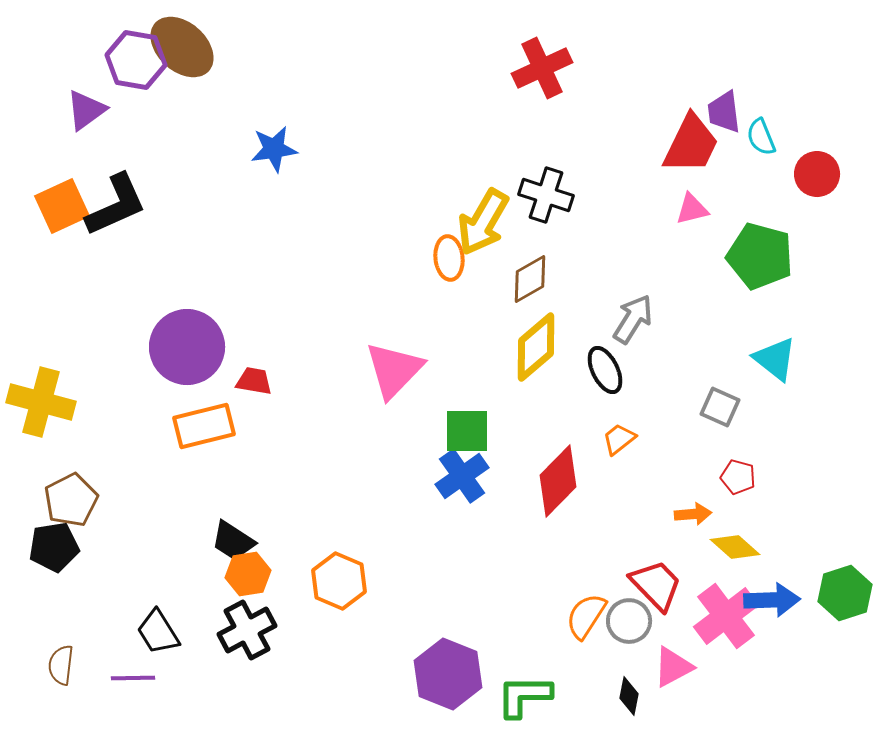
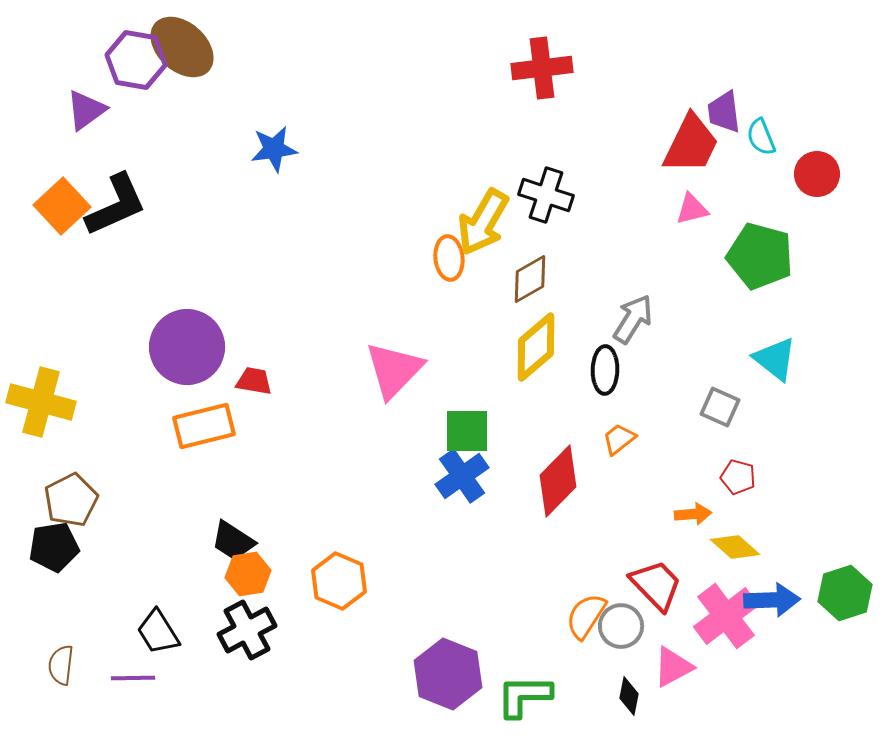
red cross at (542, 68): rotated 18 degrees clockwise
orange square at (62, 206): rotated 18 degrees counterclockwise
black ellipse at (605, 370): rotated 27 degrees clockwise
gray circle at (629, 621): moved 8 px left, 5 px down
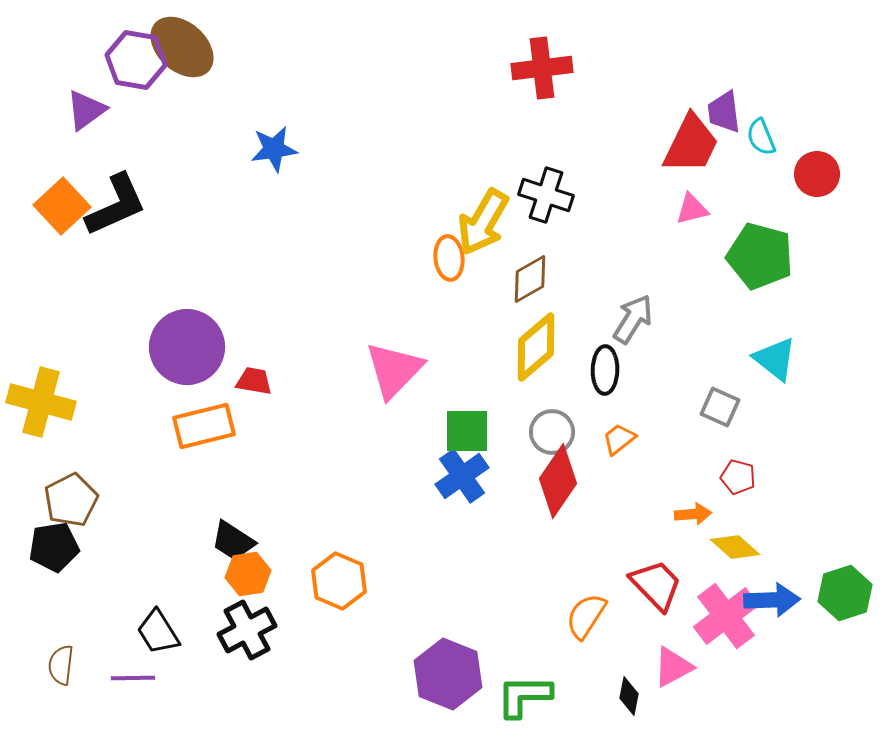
red diamond at (558, 481): rotated 10 degrees counterclockwise
gray circle at (621, 626): moved 69 px left, 194 px up
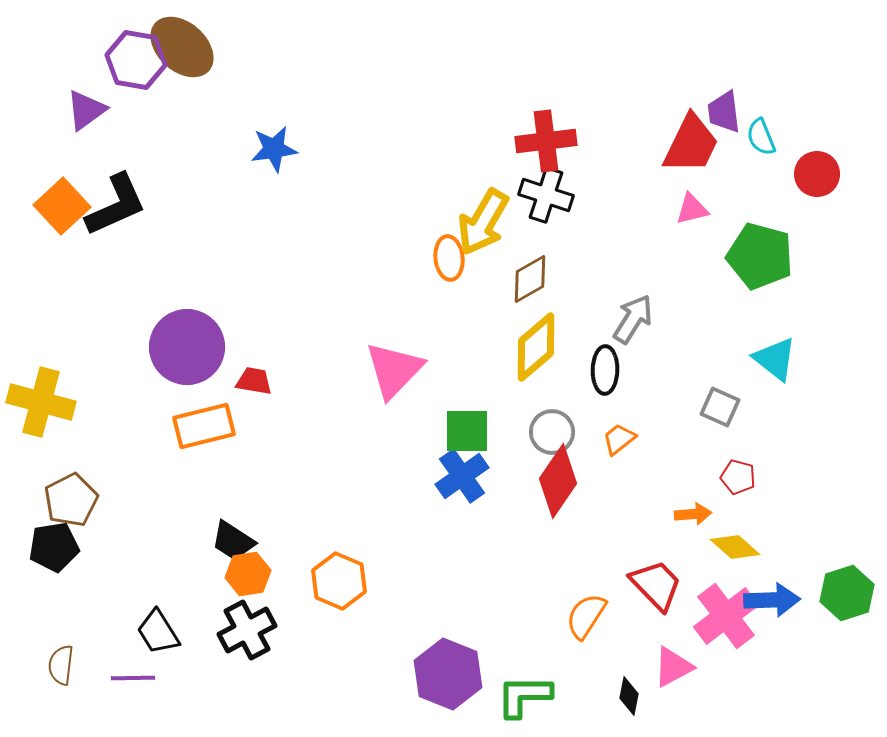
red cross at (542, 68): moved 4 px right, 73 px down
green hexagon at (845, 593): moved 2 px right
